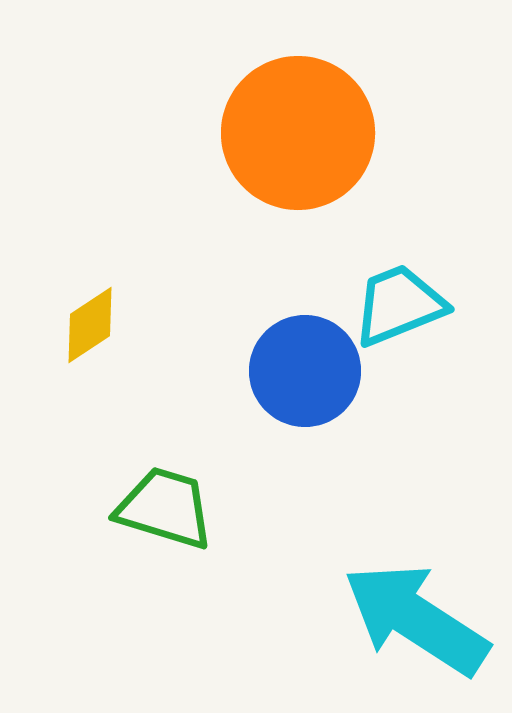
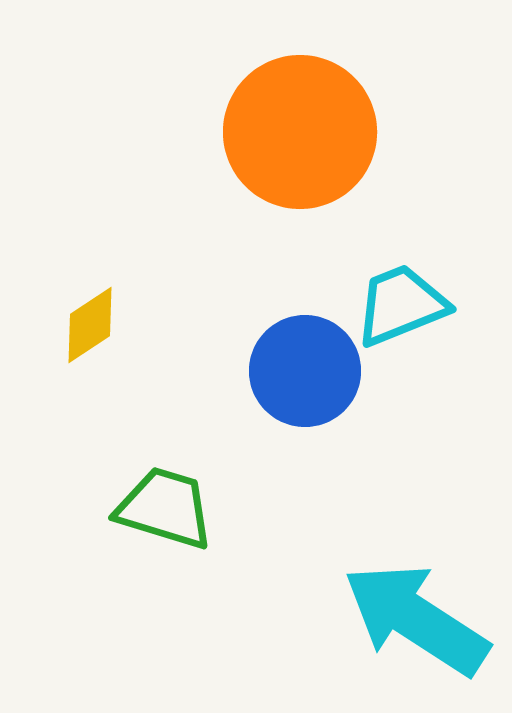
orange circle: moved 2 px right, 1 px up
cyan trapezoid: moved 2 px right
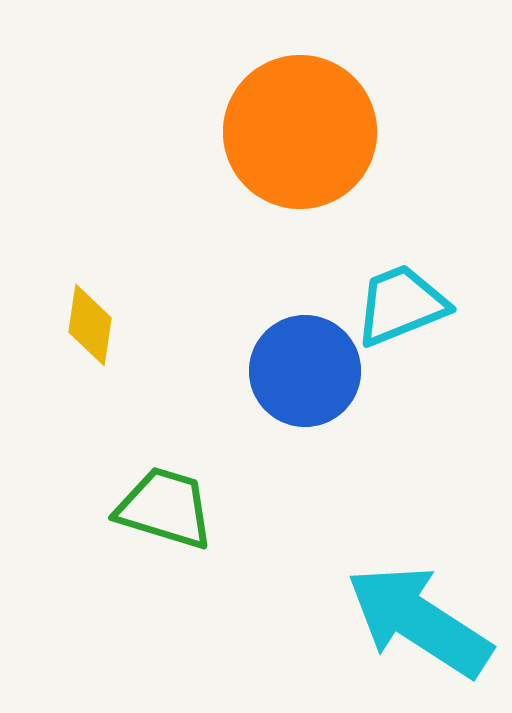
yellow diamond: rotated 48 degrees counterclockwise
cyan arrow: moved 3 px right, 2 px down
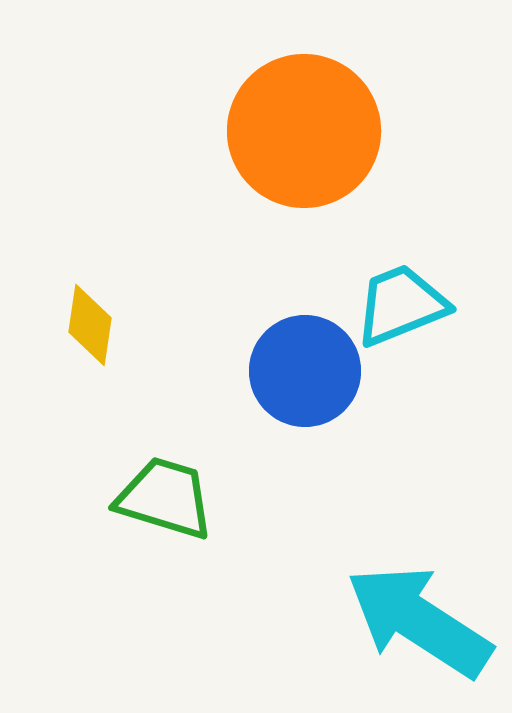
orange circle: moved 4 px right, 1 px up
green trapezoid: moved 10 px up
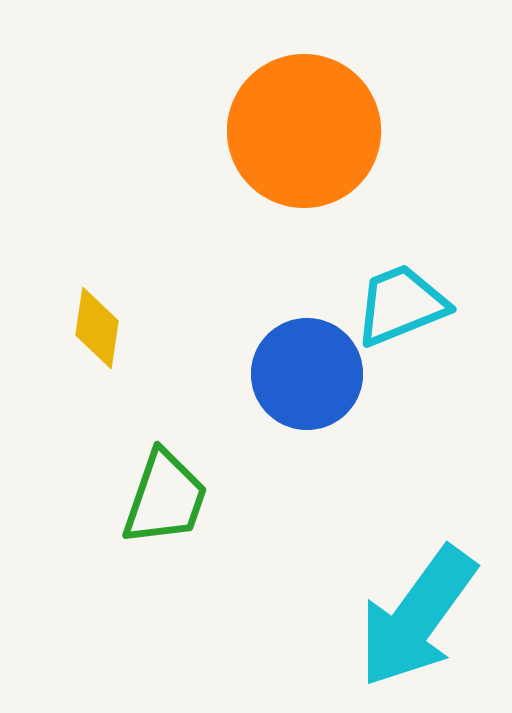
yellow diamond: moved 7 px right, 3 px down
blue circle: moved 2 px right, 3 px down
green trapezoid: rotated 92 degrees clockwise
cyan arrow: moved 2 px left, 4 px up; rotated 87 degrees counterclockwise
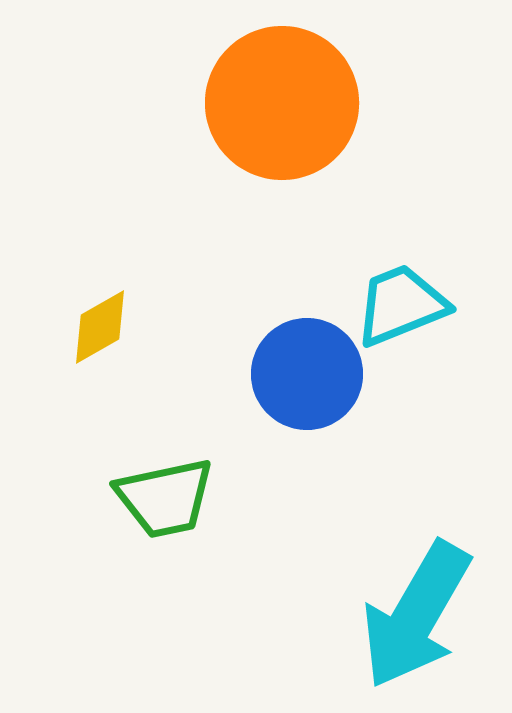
orange circle: moved 22 px left, 28 px up
yellow diamond: moved 3 px right, 1 px up; rotated 52 degrees clockwise
green trapezoid: rotated 59 degrees clockwise
cyan arrow: moved 1 px left, 2 px up; rotated 6 degrees counterclockwise
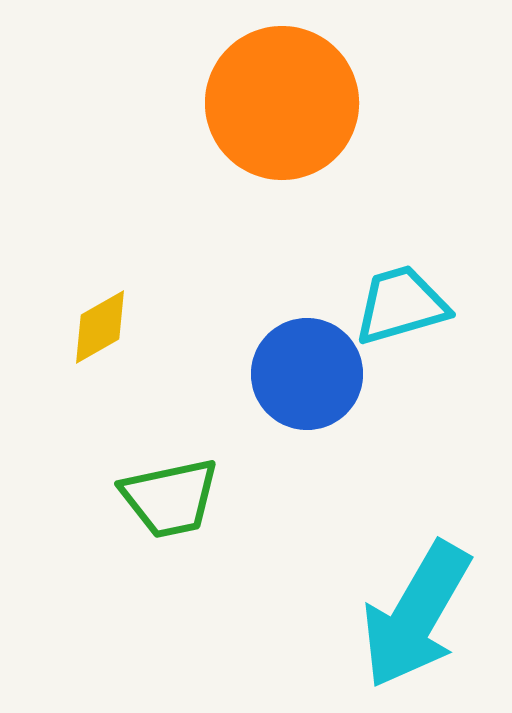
cyan trapezoid: rotated 6 degrees clockwise
green trapezoid: moved 5 px right
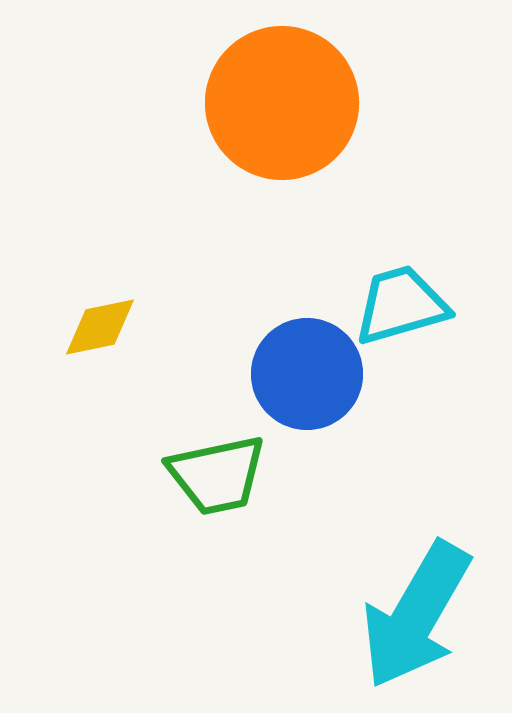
yellow diamond: rotated 18 degrees clockwise
green trapezoid: moved 47 px right, 23 px up
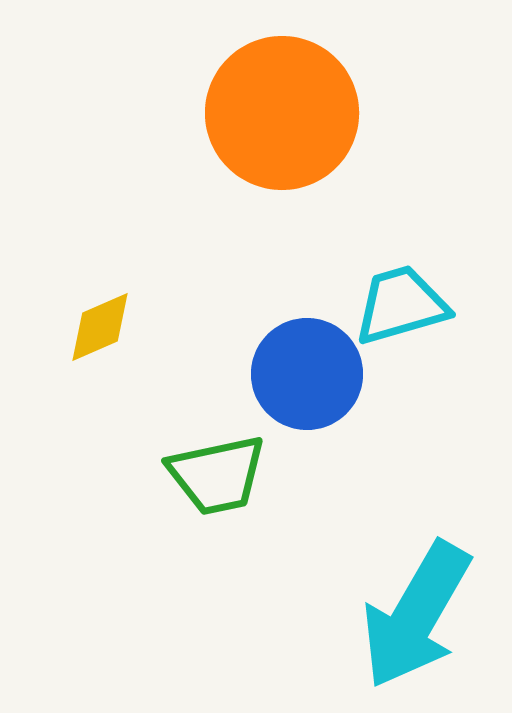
orange circle: moved 10 px down
yellow diamond: rotated 12 degrees counterclockwise
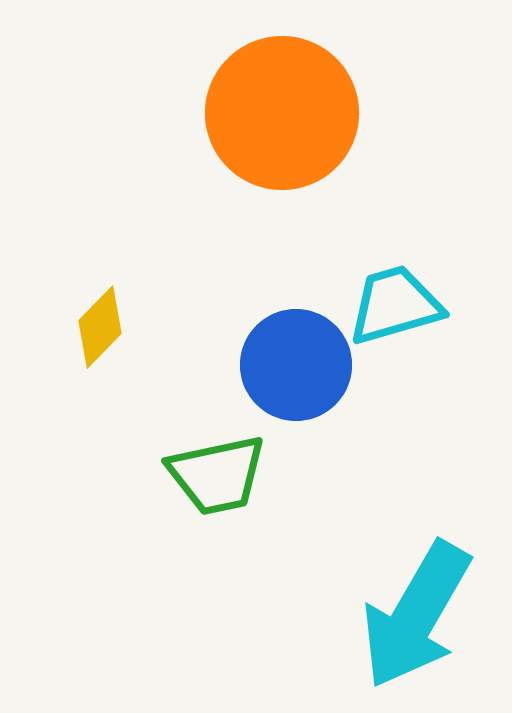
cyan trapezoid: moved 6 px left
yellow diamond: rotated 22 degrees counterclockwise
blue circle: moved 11 px left, 9 px up
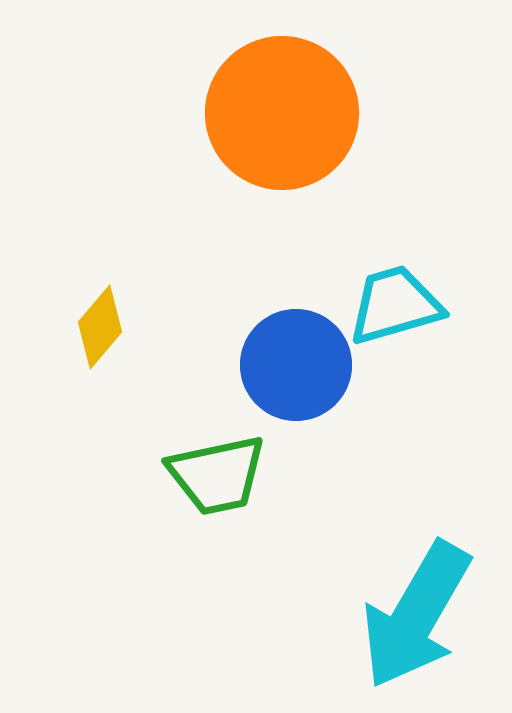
yellow diamond: rotated 4 degrees counterclockwise
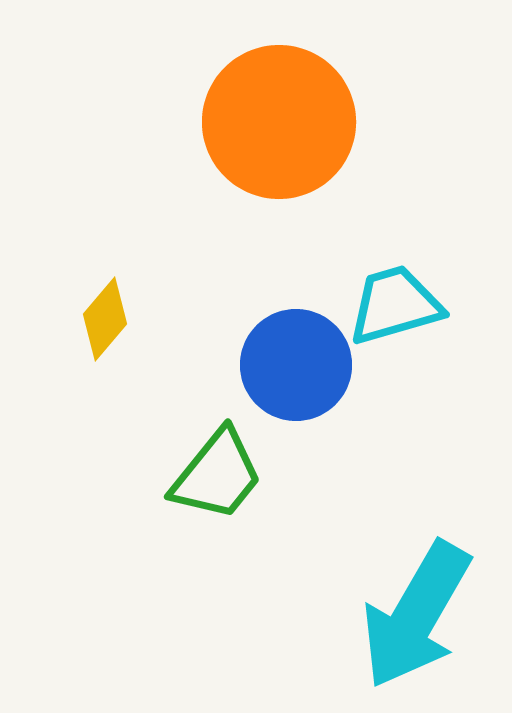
orange circle: moved 3 px left, 9 px down
yellow diamond: moved 5 px right, 8 px up
green trapezoid: rotated 39 degrees counterclockwise
